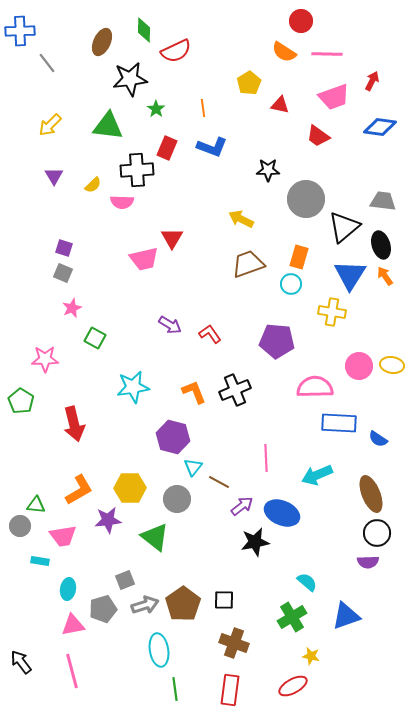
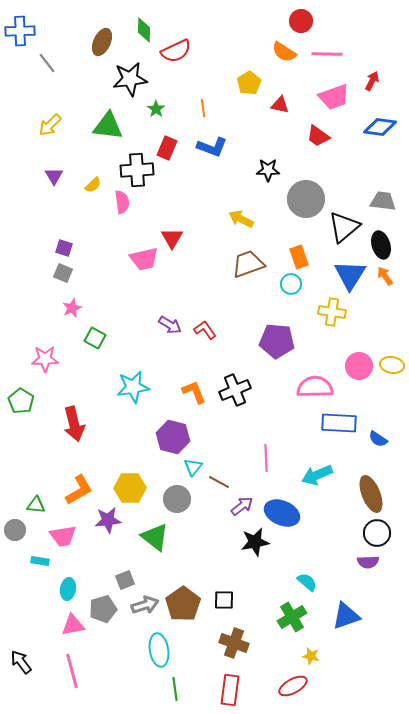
pink semicircle at (122, 202): rotated 100 degrees counterclockwise
orange rectangle at (299, 257): rotated 35 degrees counterclockwise
red L-shape at (210, 334): moved 5 px left, 4 px up
gray circle at (20, 526): moved 5 px left, 4 px down
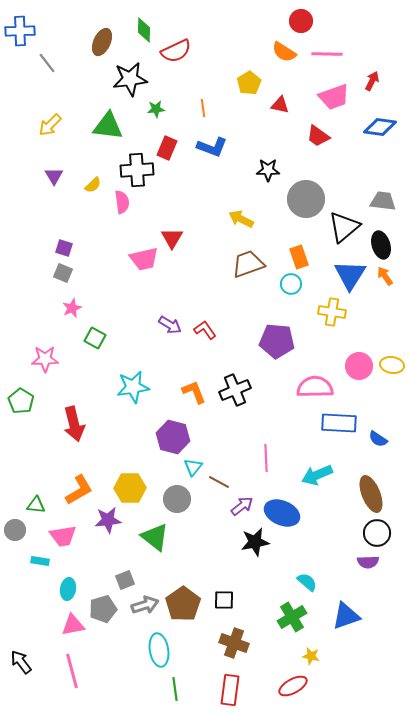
green star at (156, 109): rotated 30 degrees clockwise
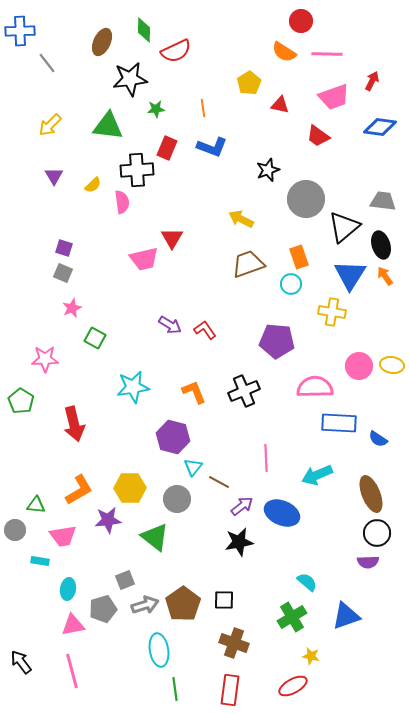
black star at (268, 170): rotated 20 degrees counterclockwise
black cross at (235, 390): moved 9 px right, 1 px down
black star at (255, 542): moved 16 px left
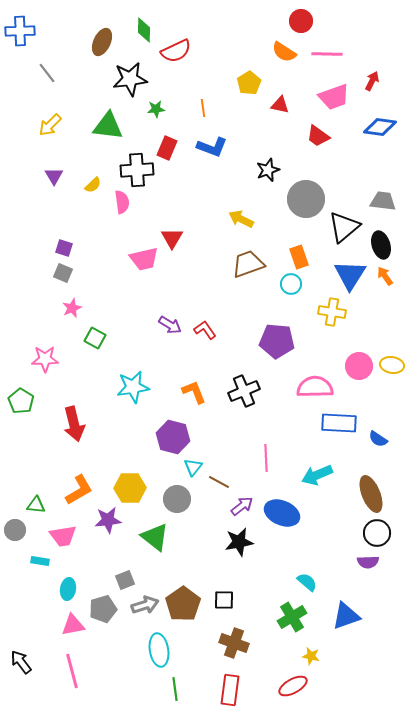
gray line at (47, 63): moved 10 px down
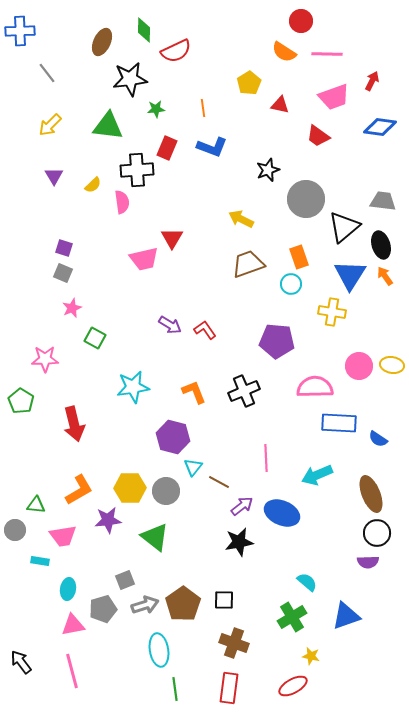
gray circle at (177, 499): moved 11 px left, 8 px up
red rectangle at (230, 690): moved 1 px left, 2 px up
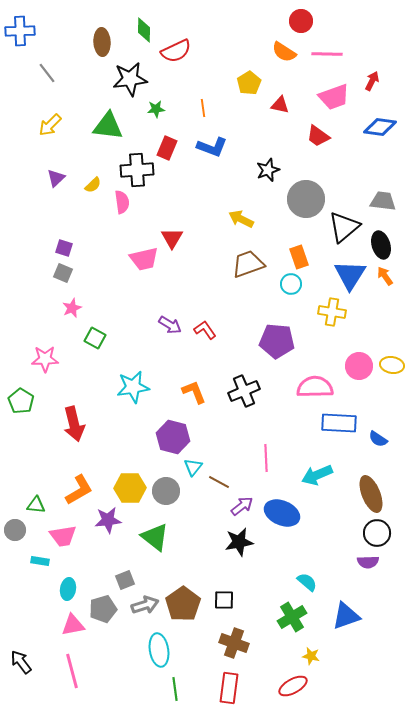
brown ellipse at (102, 42): rotated 28 degrees counterclockwise
purple triangle at (54, 176): moved 2 px right, 2 px down; rotated 18 degrees clockwise
